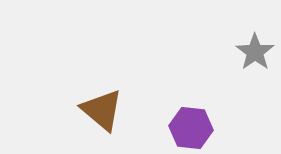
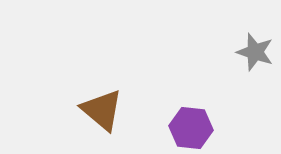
gray star: rotated 18 degrees counterclockwise
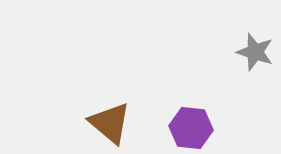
brown triangle: moved 8 px right, 13 px down
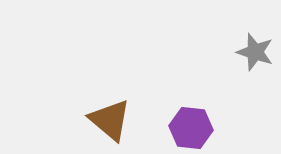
brown triangle: moved 3 px up
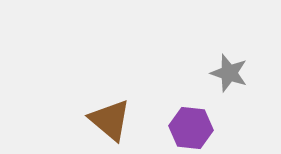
gray star: moved 26 px left, 21 px down
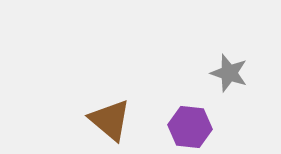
purple hexagon: moved 1 px left, 1 px up
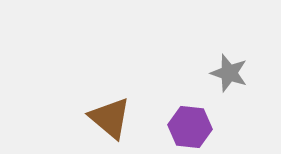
brown triangle: moved 2 px up
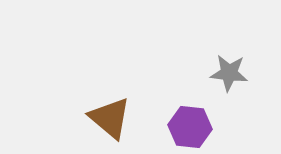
gray star: rotated 12 degrees counterclockwise
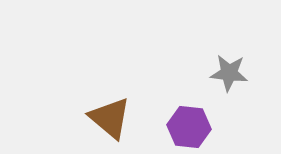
purple hexagon: moved 1 px left
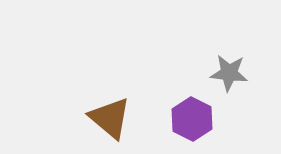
purple hexagon: moved 3 px right, 8 px up; rotated 21 degrees clockwise
